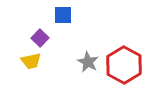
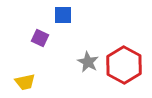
purple square: rotated 18 degrees counterclockwise
yellow trapezoid: moved 6 px left, 21 px down
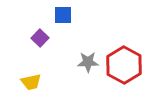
purple square: rotated 18 degrees clockwise
gray star: rotated 30 degrees counterclockwise
yellow trapezoid: moved 6 px right
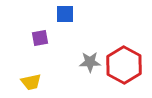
blue square: moved 2 px right, 1 px up
purple square: rotated 36 degrees clockwise
gray star: moved 2 px right
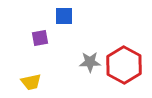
blue square: moved 1 px left, 2 px down
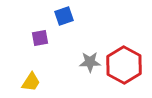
blue square: rotated 18 degrees counterclockwise
yellow trapezoid: rotated 45 degrees counterclockwise
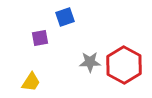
blue square: moved 1 px right, 1 px down
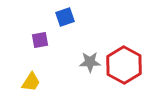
purple square: moved 2 px down
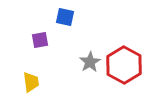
blue square: rotated 30 degrees clockwise
gray star: rotated 30 degrees counterclockwise
yellow trapezoid: rotated 40 degrees counterclockwise
